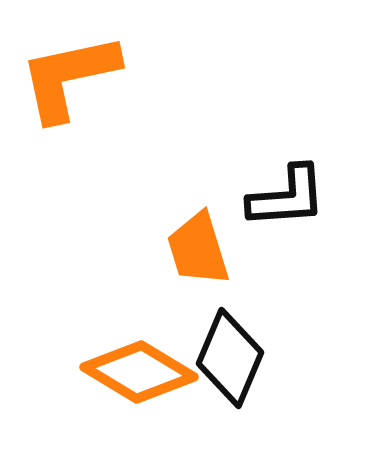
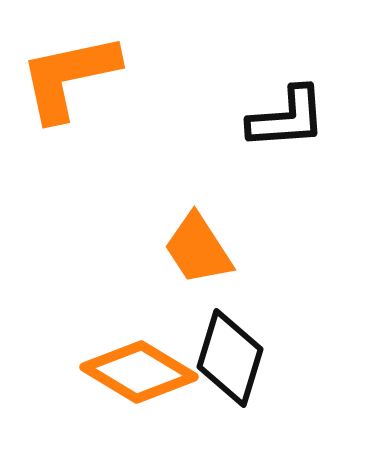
black L-shape: moved 79 px up
orange trapezoid: rotated 16 degrees counterclockwise
black diamond: rotated 6 degrees counterclockwise
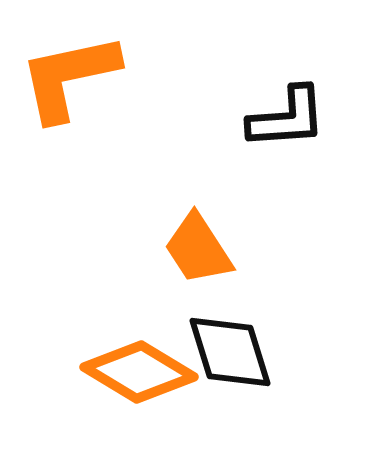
black diamond: moved 6 px up; rotated 34 degrees counterclockwise
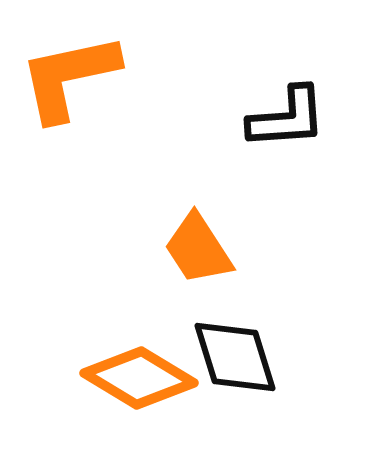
black diamond: moved 5 px right, 5 px down
orange diamond: moved 6 px down
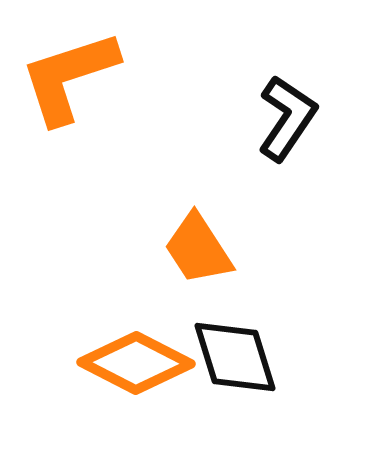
orange L-shape: rotated 6 degrees counterclockwise
black L-shape: rotated 52 degrees counterclockwise
orange diamond: moved 3 px left, 15 px up; rotated 4 degrees counterclockwise
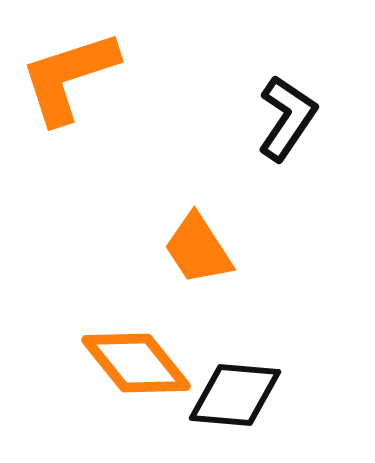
black diamond: moved 38 px down; rotated 68 degrees counterclockwise
orange diamond: rotated 24 degrees clockwise
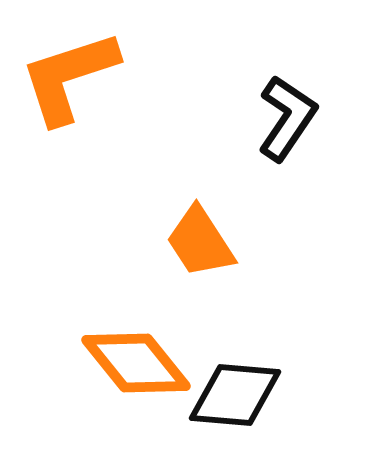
orange trapezoid: moved 2 px right, 7 px up
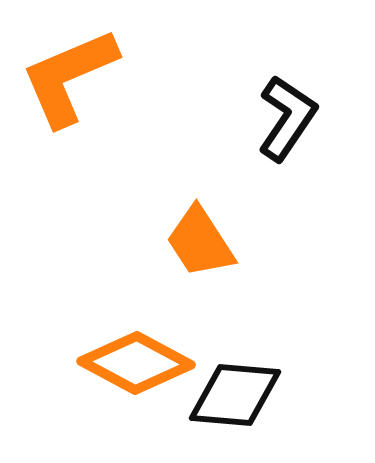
orange L-shape: rotated 5 degrees counterclockwise
orange diamond: rotated 23 degrees counterclockwise
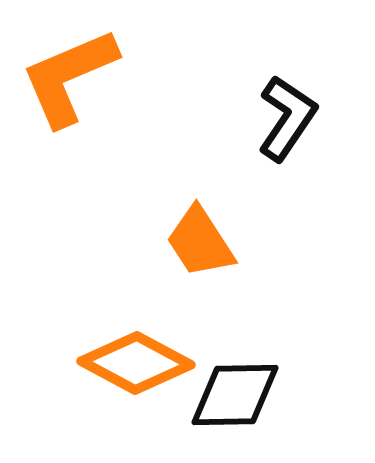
black diamond: rotated 6 degrees counterclockwise
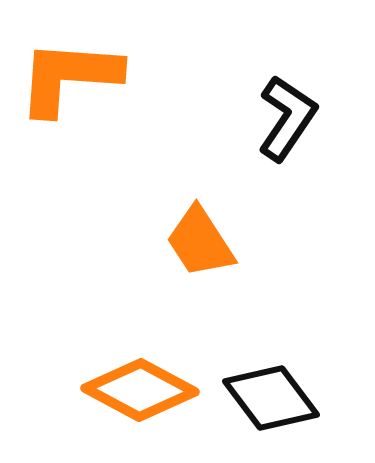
orange L-shape: rotated 27 degrees clockwise
orange diamond: moved 4 px right, 27 px down
black diamond: moved 36 px right, 3 px down; rotated 54 degrees clockwise
